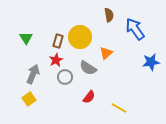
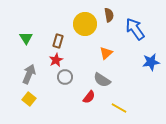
yellow circle: moved 5 px right, 13 px up
gray semicircle: moved 14 px right, 12 px down
gray arrow: moved 4 px left
yellow square: rotated 16 degrees counterclockwise
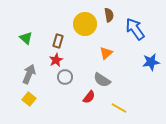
green triangle: rotated 16 degrees counterclockwise
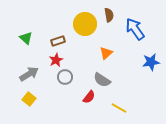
brown rectangle: rotated 56 degrees clockwise
gray arrow: rotated 36 degrees clockwise
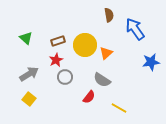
yellow circle: moved 21 px down
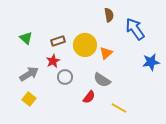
red star: moved 3 px left, 1 px down
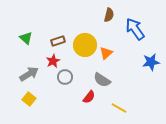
brown semicircle: rotated 24 degrees clockwise
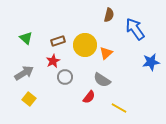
gray arrow: moved 5 px left, 1 px up
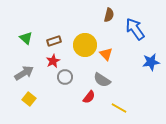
brown rectangle: moved 4 px left
orange triangle: moved 1 px down; rotated 32 degrees counterclockwise
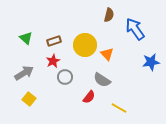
orange triangle: moved 1 px right
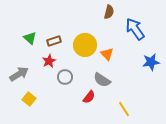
brown semicircle: moved 3 px up
green triangle: moved 4 px right
red star: moved 4 px left
gray arrow: moved 5 px left, 1 px down
yellow line: moved 5 px right, 1 px down; rotated 28 degrees clockwise
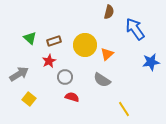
orange triangle: rotated 32 degrees clockwise
red semicircle: moved 17 px left; rotated 112 degrees counterclockwise
